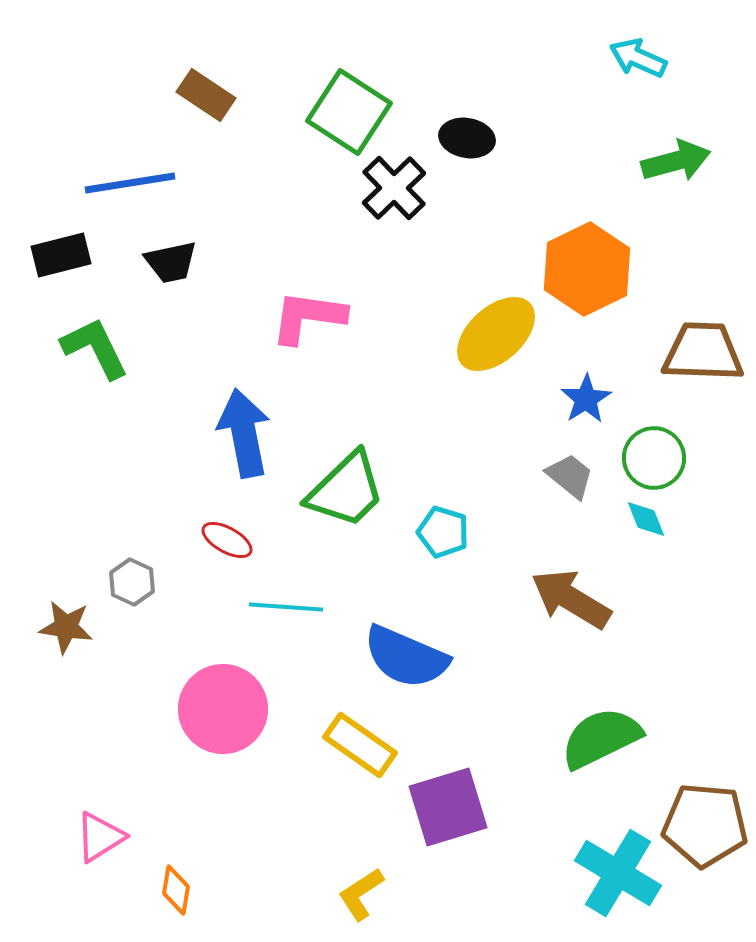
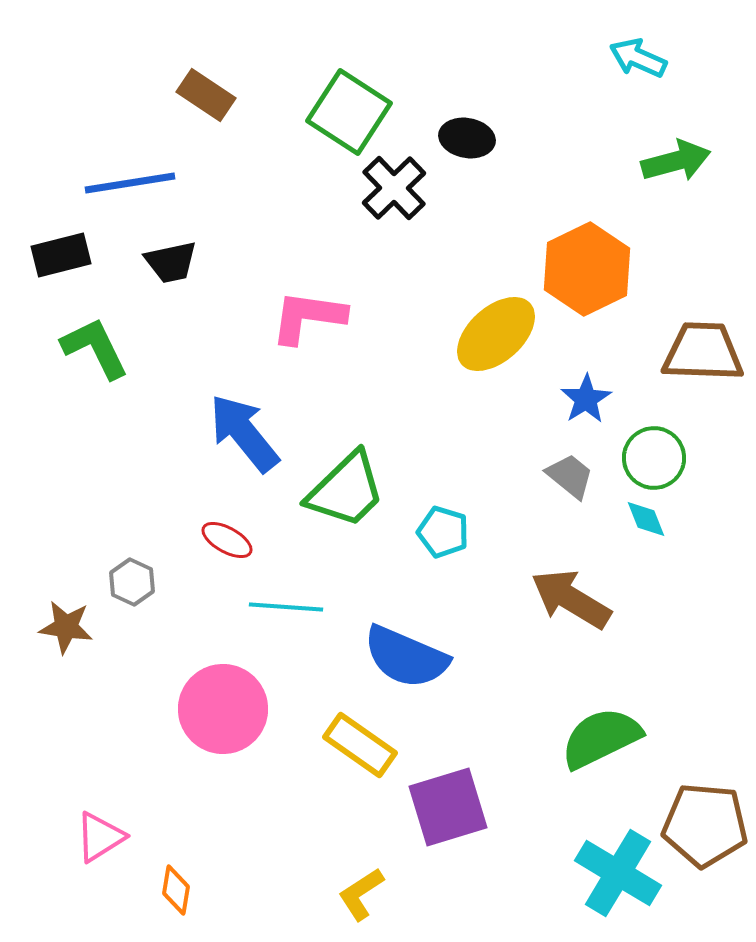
blue arrow: rotated 28 degrees counterclockwise
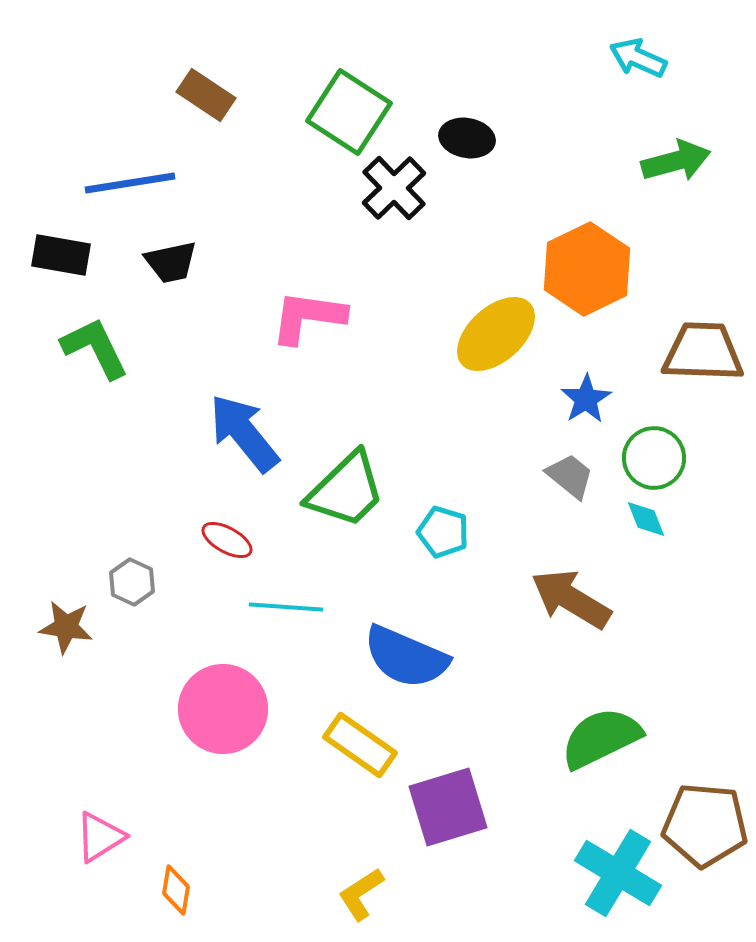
black rectangle: rotated 24 degrees clockwise
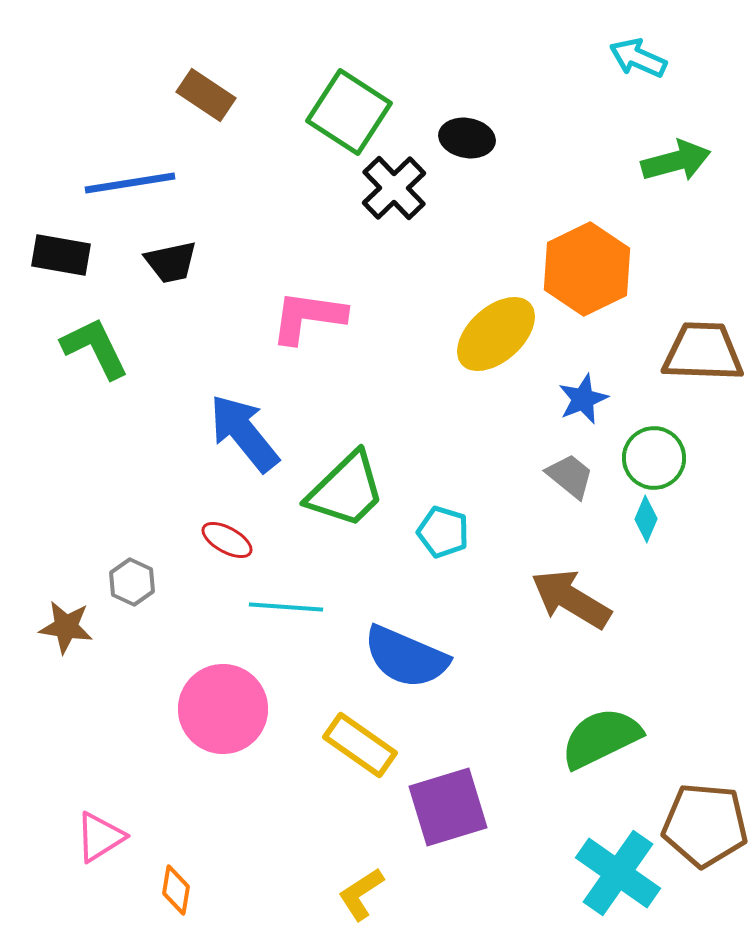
blue star: moved 3 px left; rotated 9 degrees clockwise
cyan diamond: rotated 45 degrees clockwise
cyan cross: rotated 4 degrees clockwise
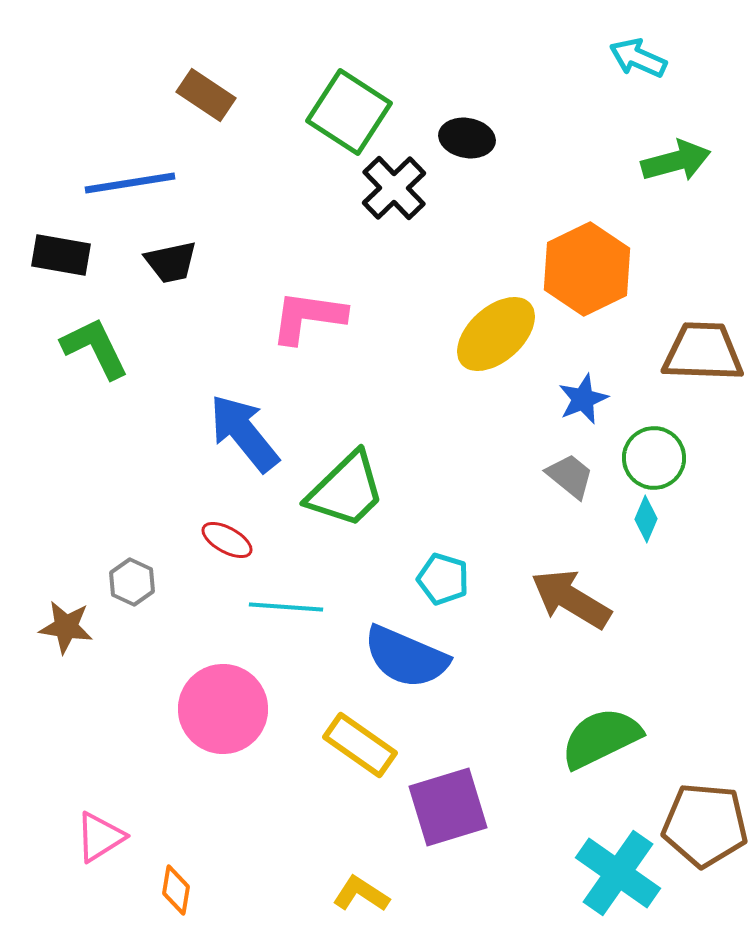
cyan pentagon: moved 47 px down
yellow L-shape: rotated 66 degrees clockwise
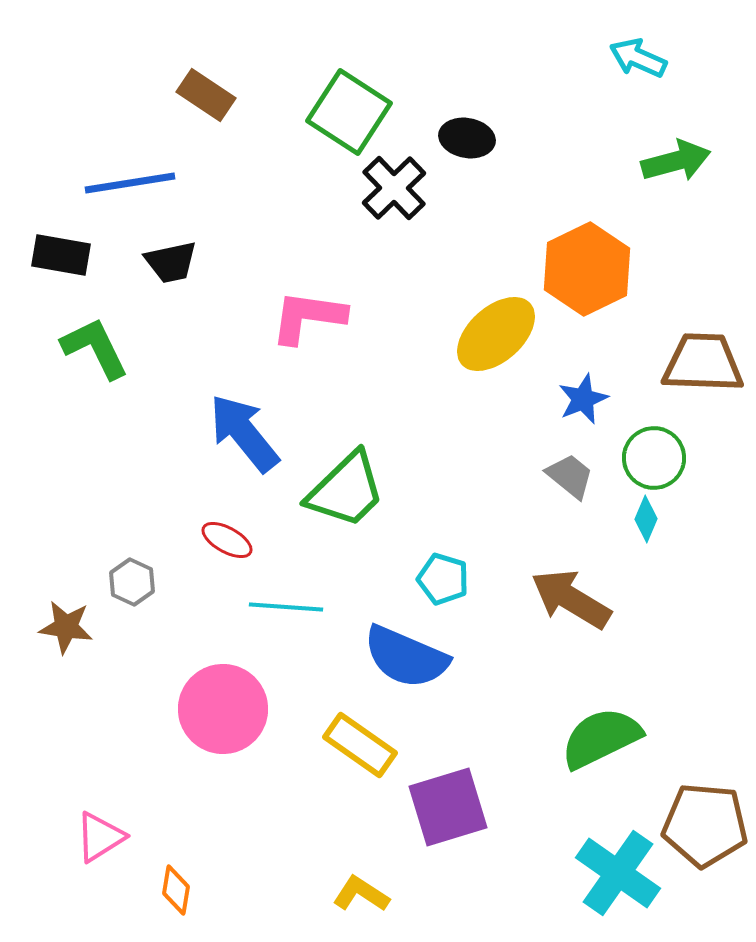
brown trapezoid: moved 11 px down
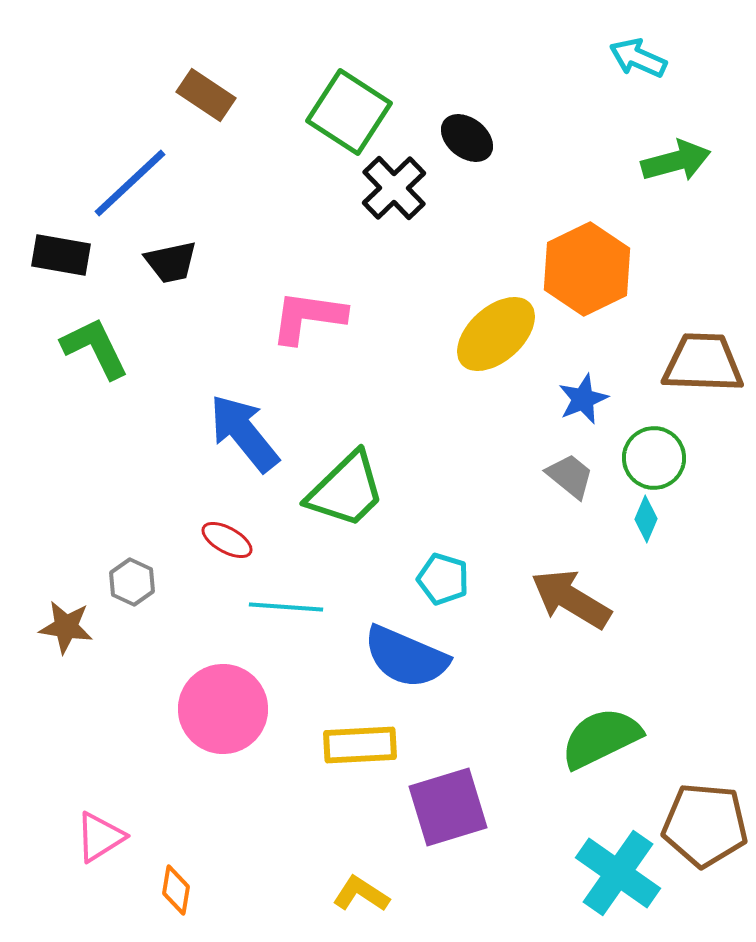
black ellipse: rotated 28 degrees clockwise
blue line: rotated 34 degrees counterclockwise
yellow rectangle: rotated 38 degrees counterclockwise
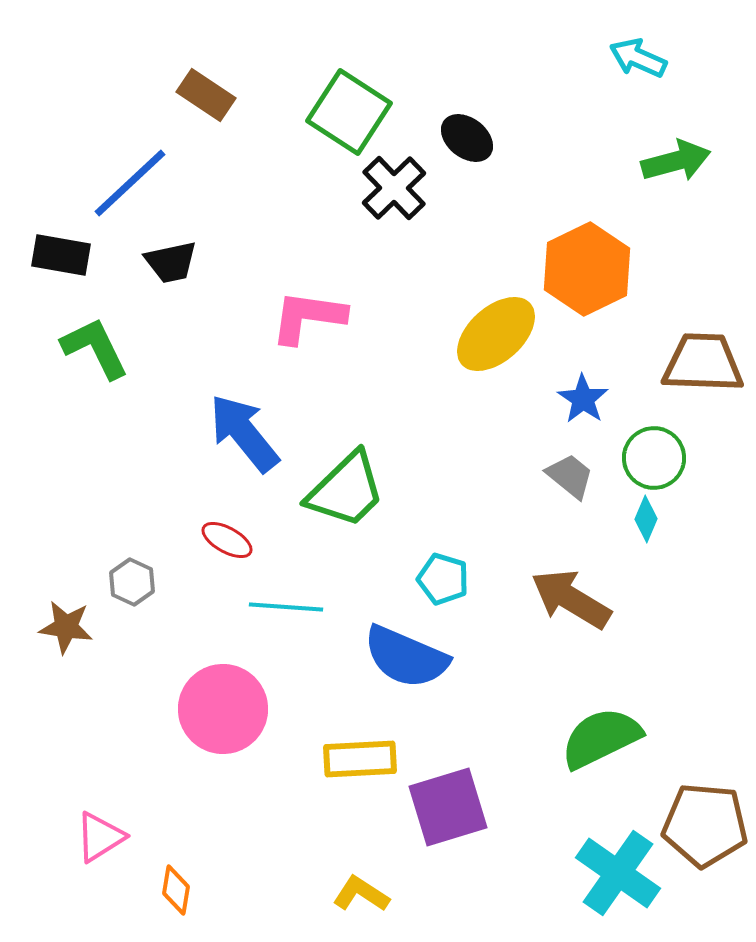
blue star: rotated 15 degrees counterclockwise
yellow rectangle: moved 14 px down
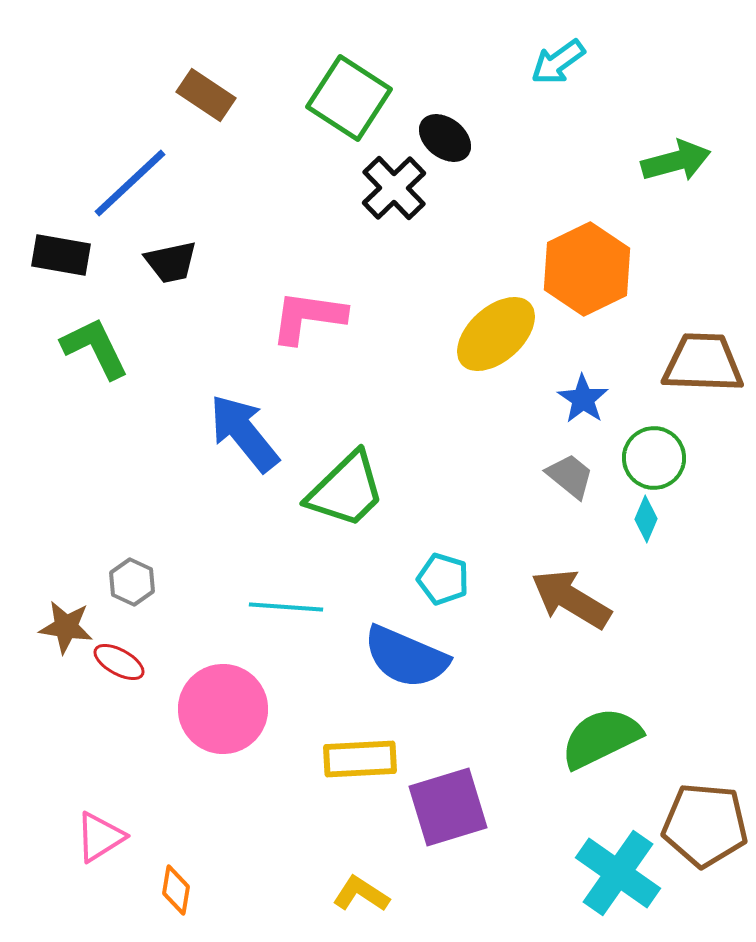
cyan arrow: moved 80 px left, 4 px down; rotated 60 degrees counterclockwise
green square: moved 14 px up
black ellipse: moved 22 px left
red ellipse: moved 108 px left, 122 px down
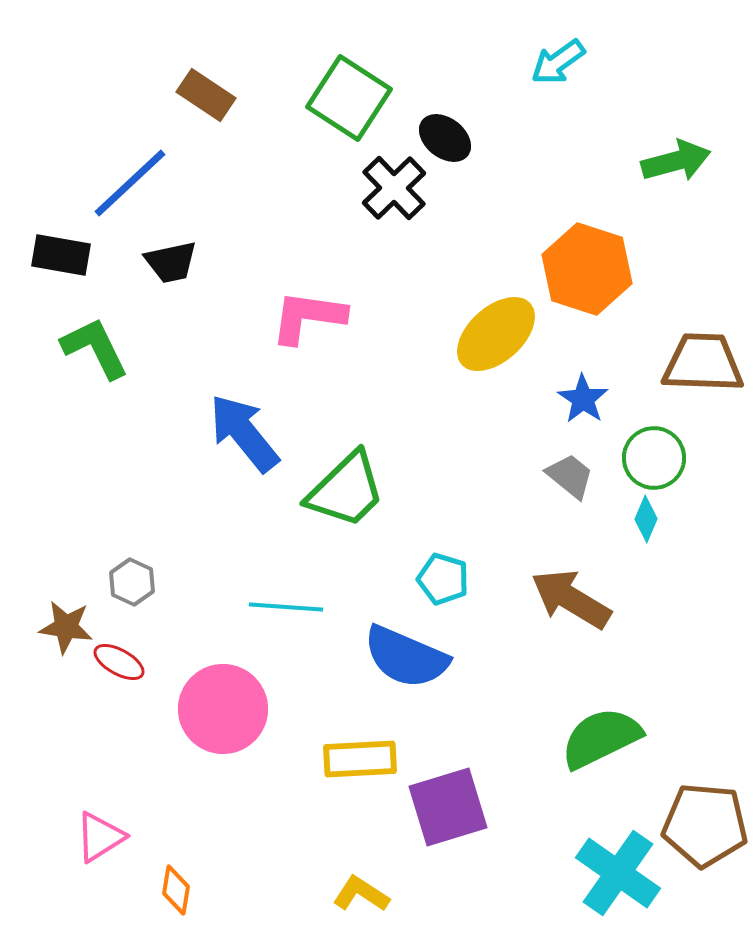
orange hexagon: rotated 16 degrees counterclockwise
